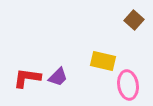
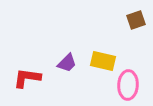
brown square: moved 2 px right; rotated 30 degrees clockwise
purple trapezoid: moved 9 px right, 14 px up
pink ellipse: rotated 12 degrees clockwise
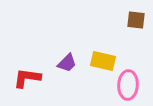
brown square: rotated 24 degrees clockwise
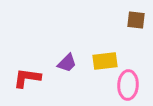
yellow rectangle: moved 2 px right; rotated 20 degrees counterclockwise
